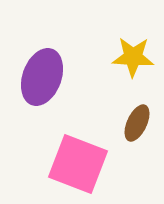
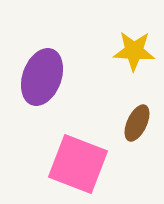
yellow star: moved 1 px right, 6 px up
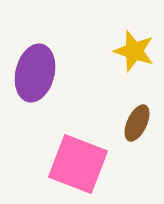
yellow star: rotated 15 degrees clockwise
purple ellipse: moved 7 px left, 4 px up; rotated 6 degrees counterclockwise
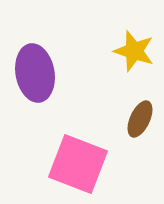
purple ellipse: rotated 24 degrees counterclockwise
brown ellipse: moved 3 px right, 4 px up
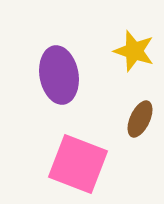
purple ellipse: moved 24 px right, 2 px down
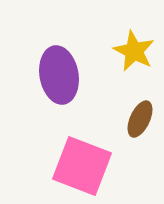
yellow star: rotated 9 degrees clockwise
pink square: moved 4 px right, 2 px down
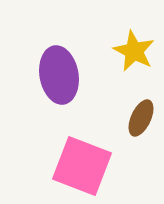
brown ellipse: moved 1 px right, 1 px up
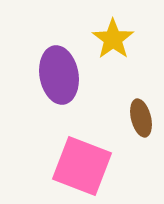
yellow star: moved 21 px left, 12 px up; rotated 9 degrees clockwise
brown ellipse: rotated 39 degrees counterclockwise
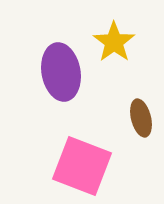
yellow star: moved 1 px right, 3 px down
purple ellipse: moved 2 px right, 3 px up
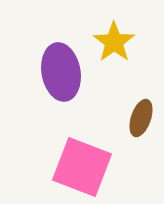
brown ellipse: rotated 33 degrees clockwise
pink square: moved 1 px down
